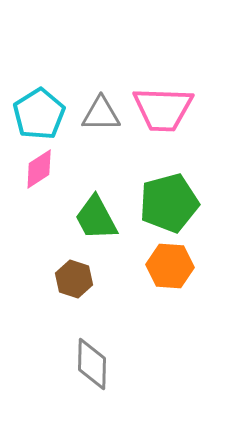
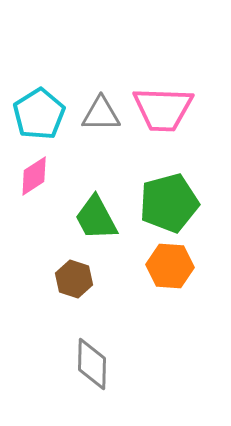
pink diamond: moved 5 px left, 7 px down
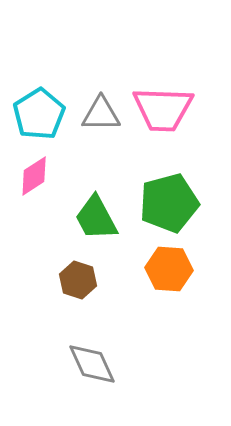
orange hexagon: moved 1 px left, 3 px down
brown hexagon: moved 4 px right, 1 px down
gray diamond: rotated 26 degrees counterclockwise
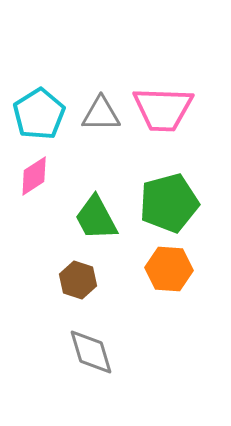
gray diamond: moved 1 px left, 12 px up; rotated 8 degrees clockwise
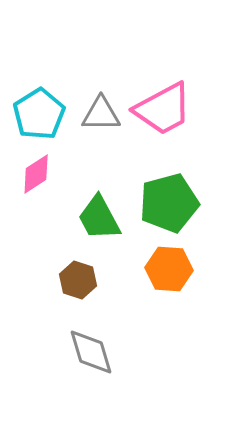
pink trapezoid: rotated 30 degrees counterclockwise
pink diamond: moved 2 px right, 2 px up
green trapezoid: moved 3 px right
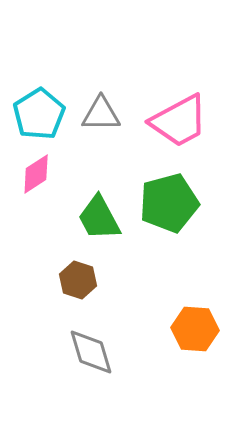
pink trapezoid: moved 16 px right, 12 px down
orange hexagon: moved 26 px right, 60 px down
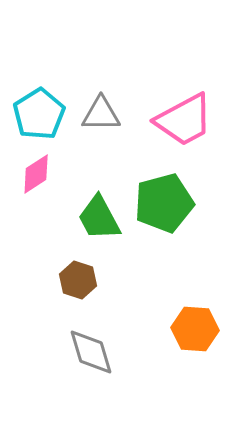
pink trapezoid: moved 5 px right, 1 px up
green pentagon: moved 5 px left
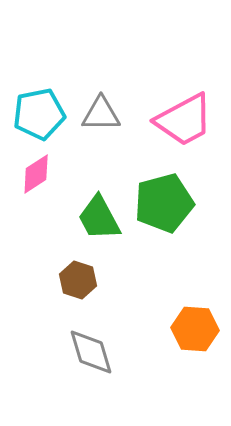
cyan pentagon: rotated 21 degrees clockwise
